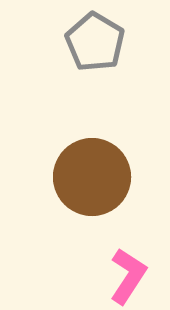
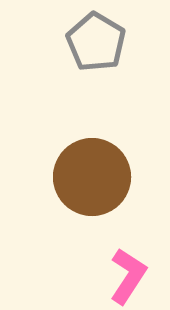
gray pentagon: moved 1 px right
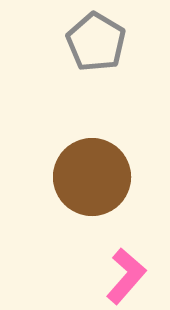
pink L-shape: moved 2 px left; rotated 8 degrees clockwise
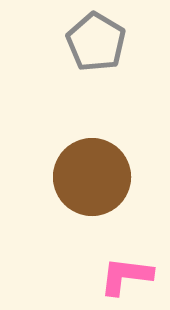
pink L-shape: rotated 124 degrees counterclockwise
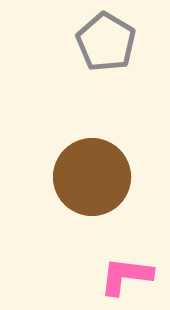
gray pentagon: moved 10 px right
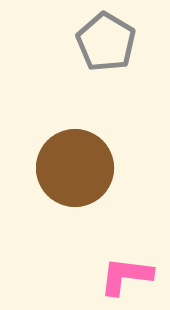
brown circle: moved 17 px left, 9 px up
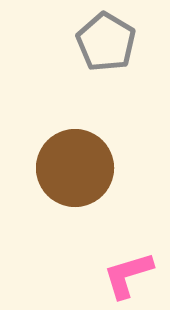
pink L-shape: moved 2 px right, 1 px up; rotated 24 degrees counterclockwise
